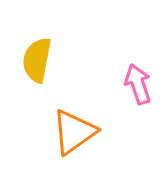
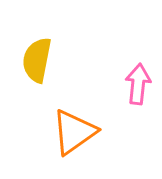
pink arrow: rotated 24 degrees clockwise
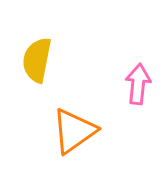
orange triangle: moved 1 px up
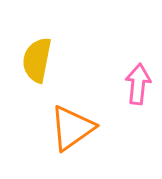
orange triangle: moved 2 px left, 3 px up
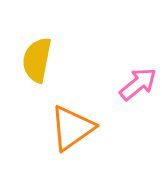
pink arrow: rotated 45 degrees clockwise
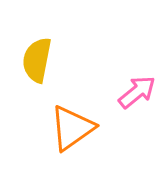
pink arrow: moved 1 px left, 8 px down
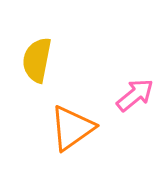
pink arrow: moved 2 px left, 3 px down
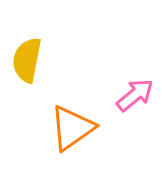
yellow semicircle: moved 10 px left
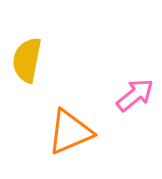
orange triangle: moved 2 px left, 4 px down; rotated 12 degrees clockwise
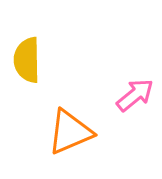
yellow semicircle: rotated 12 degrees counterclockwise
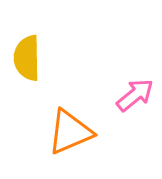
yellow semicircle: moved 2 px up
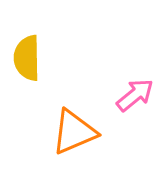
orange triangle: moved 4 px right
